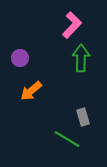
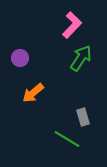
green arrow: rotated 32 degrees clockwise
orange arrow: moved 2 px right, 2 px down
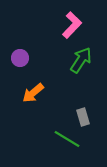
green arrow: moved 2 px down
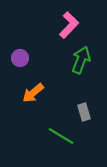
pink L-shape: moved 3 px left
green arrow: rotated 12 degrees counterclockwise
gray rectangle: moved 1 px right, 5 px up
green line: moved 6 px left, 3 px up
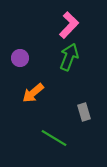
green arrow: moved 12 px left, 3 px up
green line: moved 7 px left, 2 px down
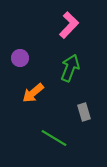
green arrow: moved 1 px right, 11 px down
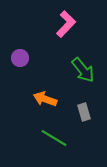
pink L-shape: moved 3 px left, 1 px up
green arrow: moved 13 px right, 2 px down; rotated 120 degrees clockwise
orange arrow: moved 12 px right, 6 px down; rotated 60 degrees clockwise
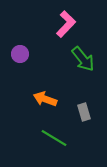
purple circle: moved 4 px up
green arrow: moved 11 px up
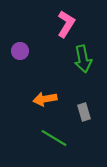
pink L-shape: rotated 12 degrees counterclockwise
purple circle: moved 3 px up
green arrow: rotated 28 degrees clockwise
orange arrow: rotated 30 degrees counterclockwise
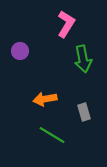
green line: moved 2 px left, 3 px up
